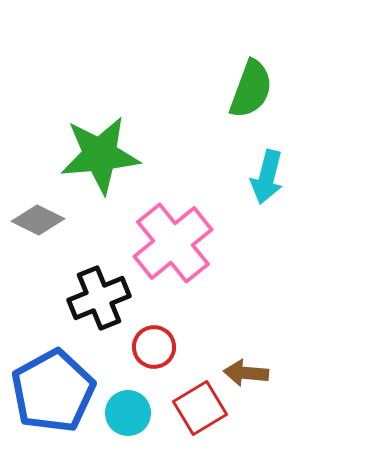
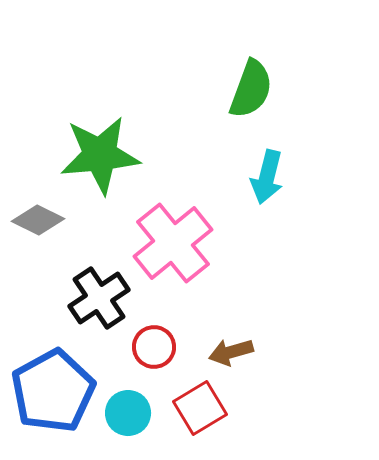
black cross: rotated 12 degrees counterclockwise
brown arrow: moved 15 px left, 21 px up; rotated 21 degrees counterclockwise
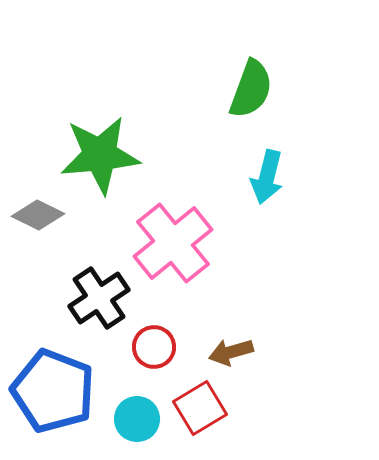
gray diamond: moved 5 px up
blue pentagon: rotated 22 degrees counterclockwise
cyan circle: moved 9 px right, 6 px down
